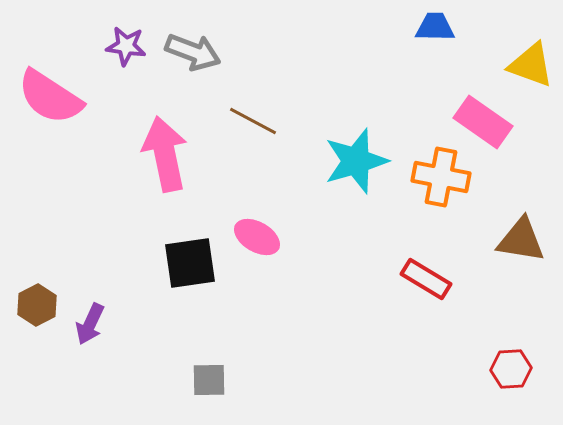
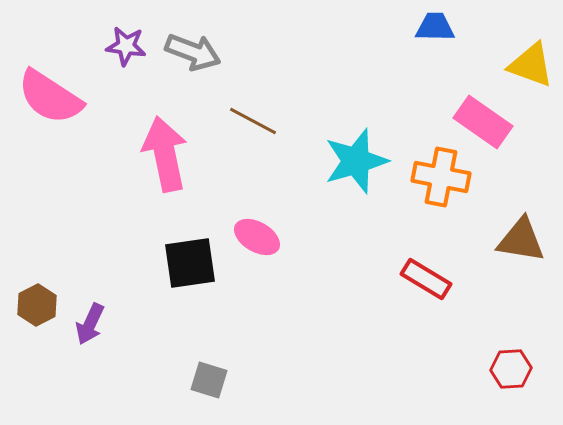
gray square: rotated 18 degrees clockwise
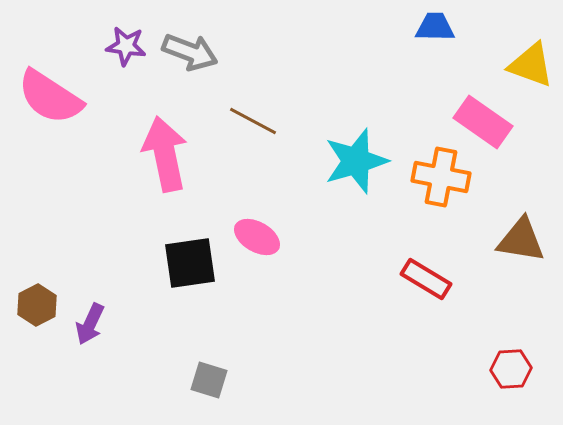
gray arrow: moved 3 px left
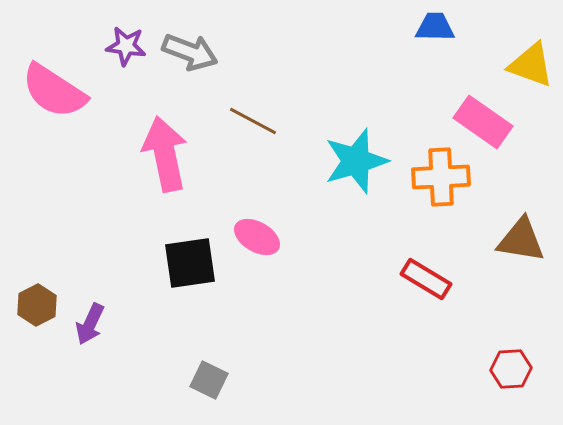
pink semicircle: moved 4 px right, 6 px up
orange cross: rotated 14 degrees counterclockwise
gray square: rotated 9 degrees clockwise
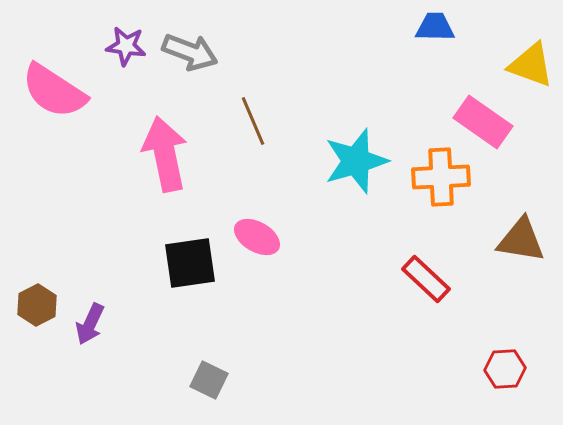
brown line: rotated 39 degrees clockwise
red rectangle: rotated 12 degrees clockwise
red hexagon: moved 6 px left
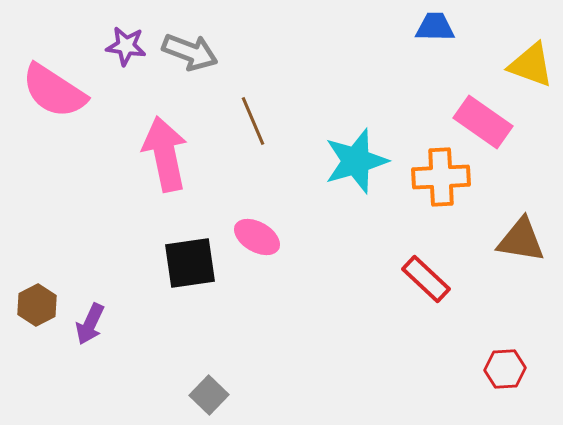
gray square: moved 15 px down; rotated 18 degrees clockwise
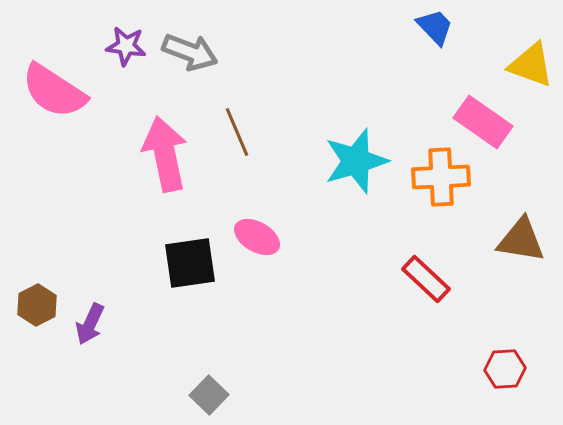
blue trapezoid: rotated 45 degrees clockwise
brown line: moved 16 px left, 11 px down
